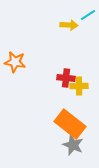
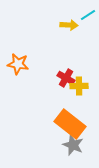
orange star: moved 3 px right, 2 px down
red cross: rotated 24 degrees clockwise
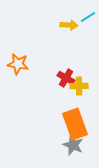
cyan line: moved 2 px down
orange rectangle: moved 5 px right; rotated 32 degrees clockwise
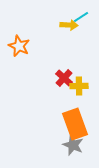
cyan line: moved 7 px left
orange star: moved 1 px right, 18 px up; rotated 15 degrees clockwise
red cross: moved 2 px left; rotated 12 degrees clockwise
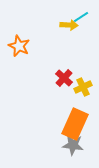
yellow cross: moved 4 px right, 1 px down; rotated 24 degrees counterclockwise
orange rectangle: rotated 44 degrees clockwise
gray star: rotated 15 degrees counterclockwise
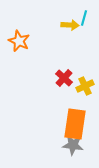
cyan line: moved 3 px right, 1 px down; rotated 42 degrees counterclockwise
yellow arrow: moved 1 px right
orange star: moved 5 px up
yellow cross: moved 2 px right, 1 px up
orange rectangle: rotated 16 degrees counterclockwise
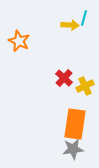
gray star: moved 4 px down; rotated 15 degrees counterclockwise
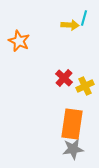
orange rectangle: moved 3 px left
